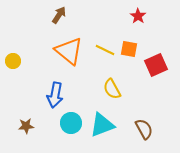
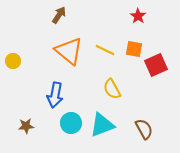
orange square: moved 5 px right
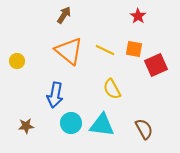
brown arrow: moved 5 px right
yellow circle: moved 4 px right
cyan triangle: rotated 28 degrees clockwise
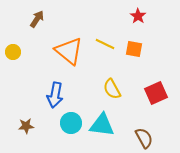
brown arrow: moved 27 px left, 4 px down
yellow line: moved 6 px up
yellow circle: moved 4 px left, 9 px up
red square: moved 28 px down
brown semicircle: moved 9 px down
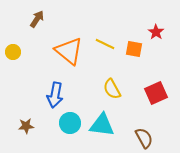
red star: moved 18 px right, 16 px down
cyan circle: moved 1 px left
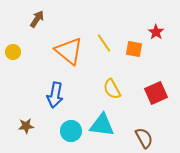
yellow line: moved 1 px left, 1 px up; rotated 30 degrees clockwise
cyan circle: moved 1 px right, 8 px down
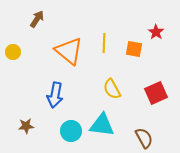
yellow line: rotated 36 degrees clockwise
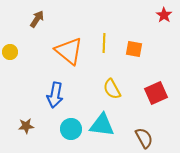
red star: moved 8 px right, 17 px up
yellow circle: moved 3 px left
cyan circle: moved 2 px up
